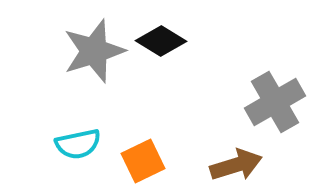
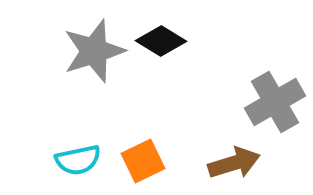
cyan semicircle: moved 16 px down
brown arrow: moved 2 px left, 2 px up
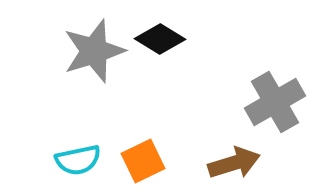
black diamond: moved 1 px left, 2 px up
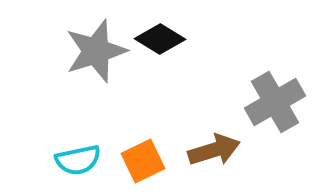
gray star: moved 2 px right
brown arrow: moved 20 px left, 13 px up
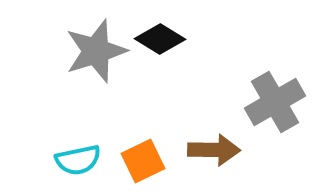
brown arrow: rotated 18 degrees clockwise
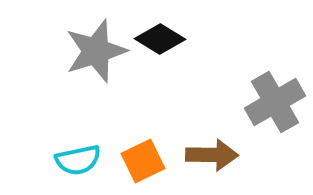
brown arrow: moved 2 px left, 5 px down
